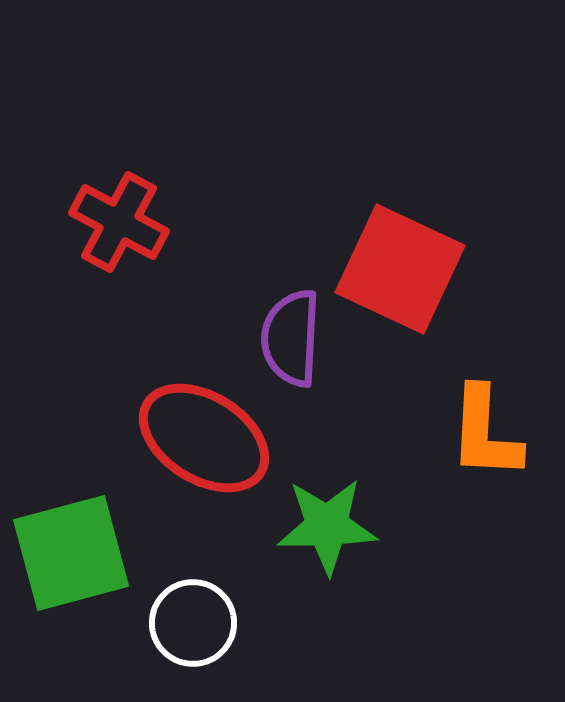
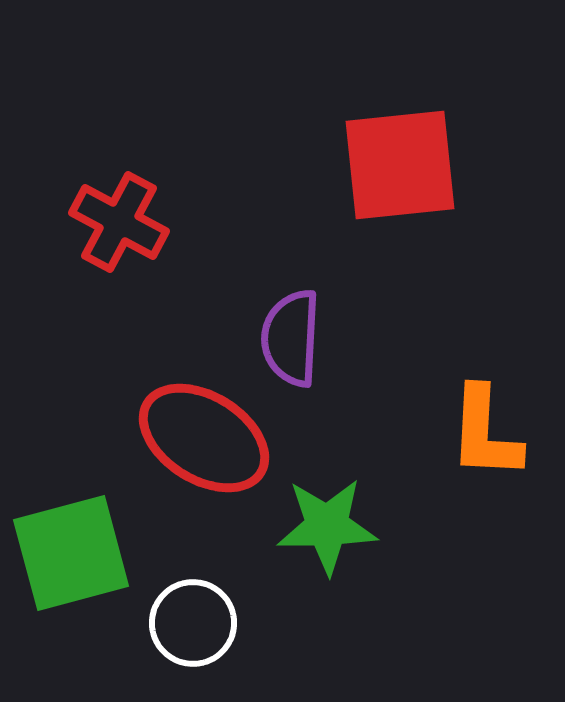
red square: moved 104 px up; rotated 31 degrees counterclockwise
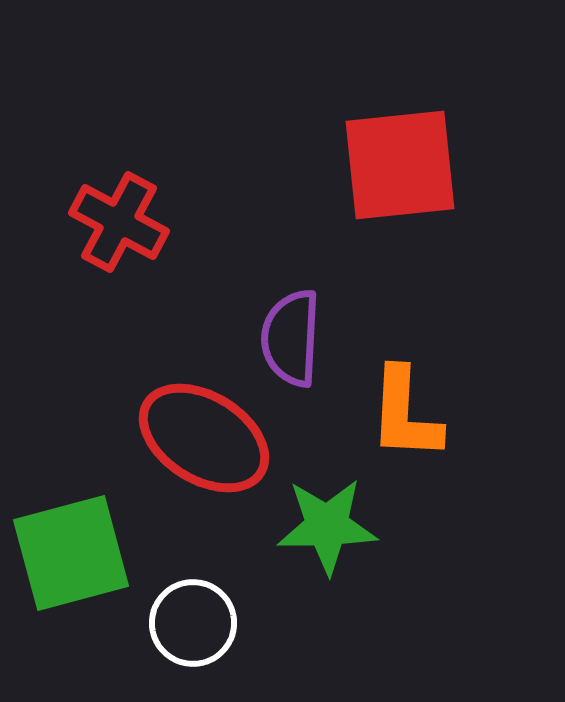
orange L-shape: moved 80 px left, 19 px up
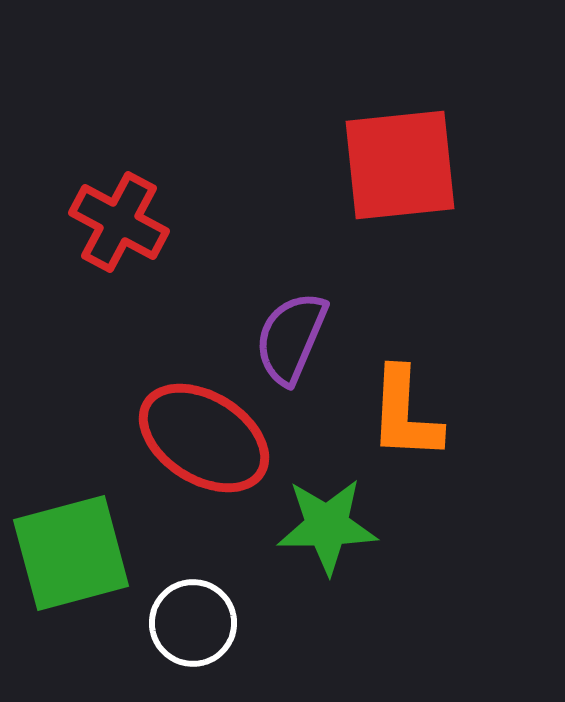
purple semicircle: rotated 20 degrees clockwise
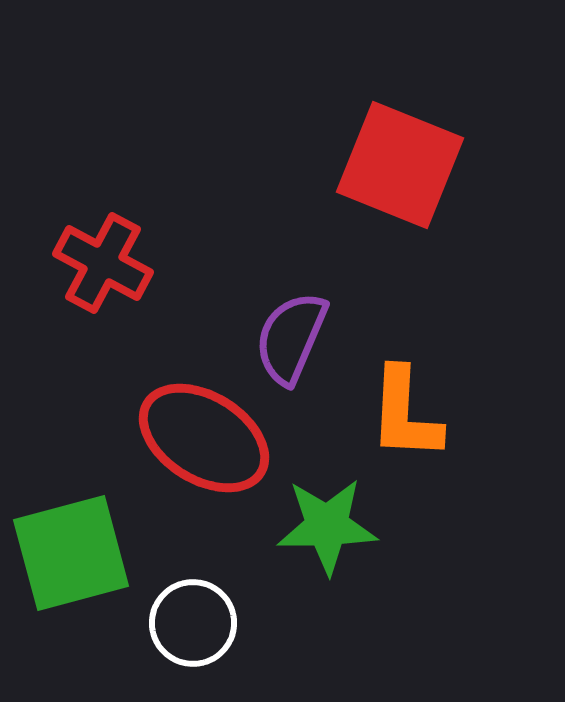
red square: rotated 28 degrees clockwise
red cross: moved 16 px left, 41 px down
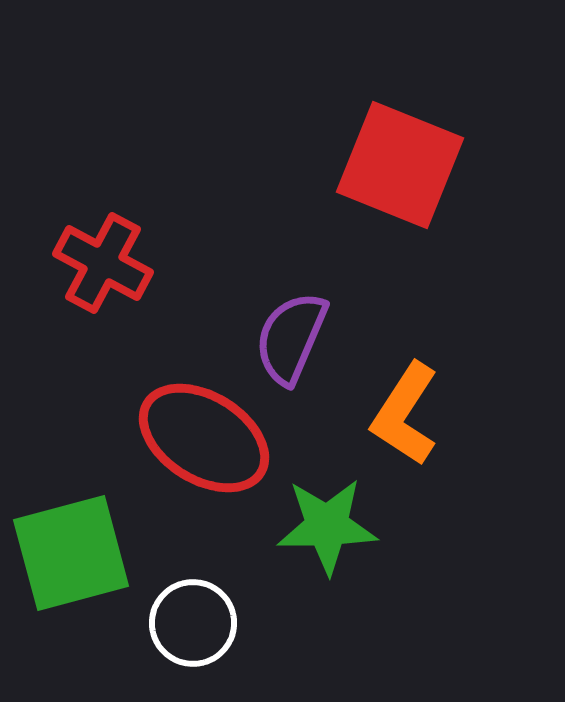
orange L-shape: rotated 30 degrees clockwise
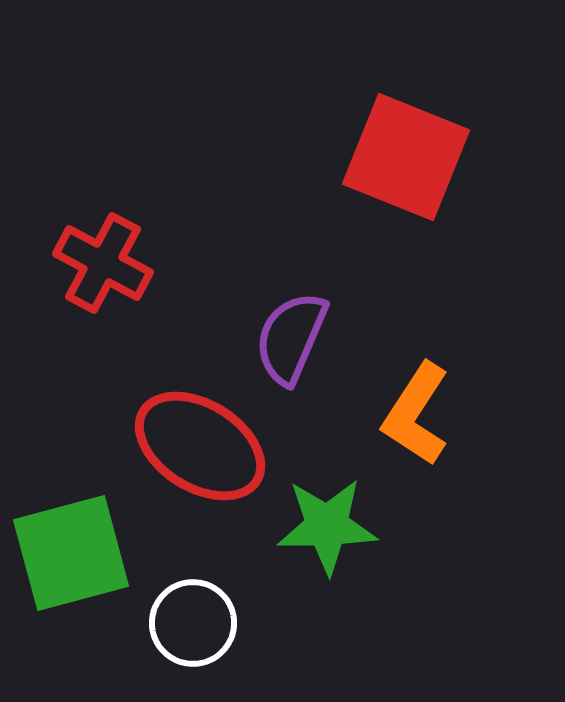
red square: moved 6 px right, 8 px up
orange L-shape: moved 11 px right
red ellipse: moved 4 px left, 8 px down
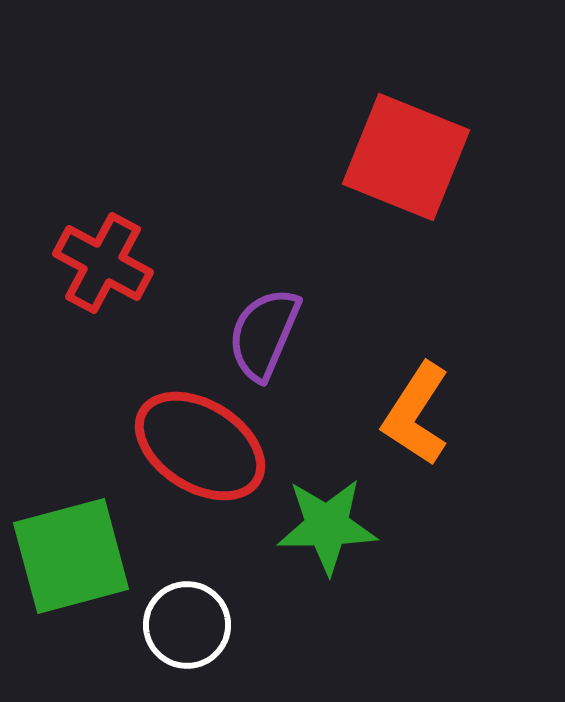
purple semicircle: moved 27 px left, 4 px up
green square: moved 3 px down
white circle: moved 6 px left, 2 px down
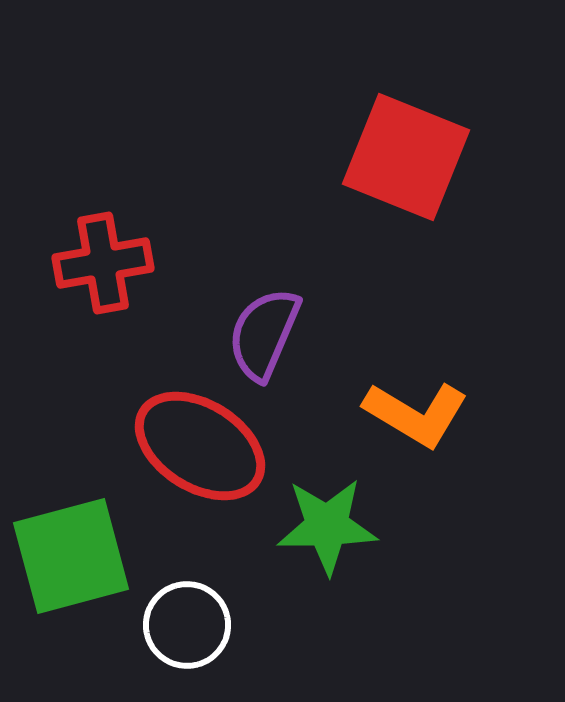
red cross: rotated 38 degrees counterclockwise
orange L-shape: rotated 92 degrees counterclockwise
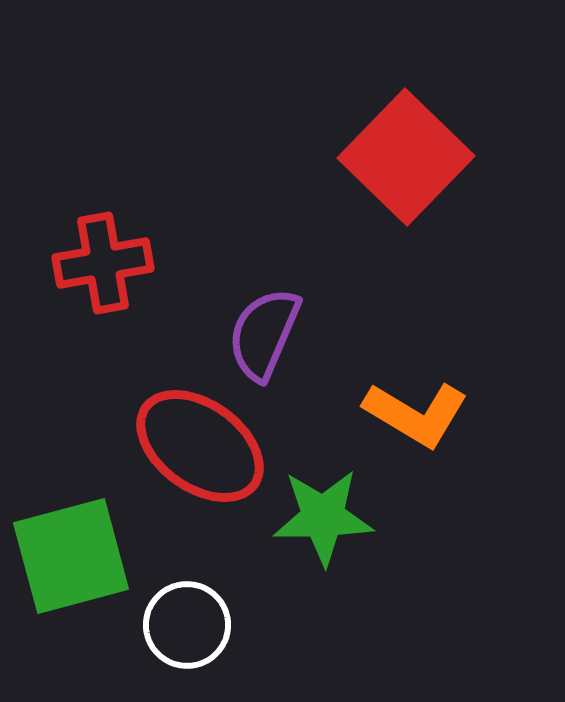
red square: rotated 22 degrees clockwise
red ellipse: rotated 4 degrees clockwise
green star: moved 4 px left, 9 px up
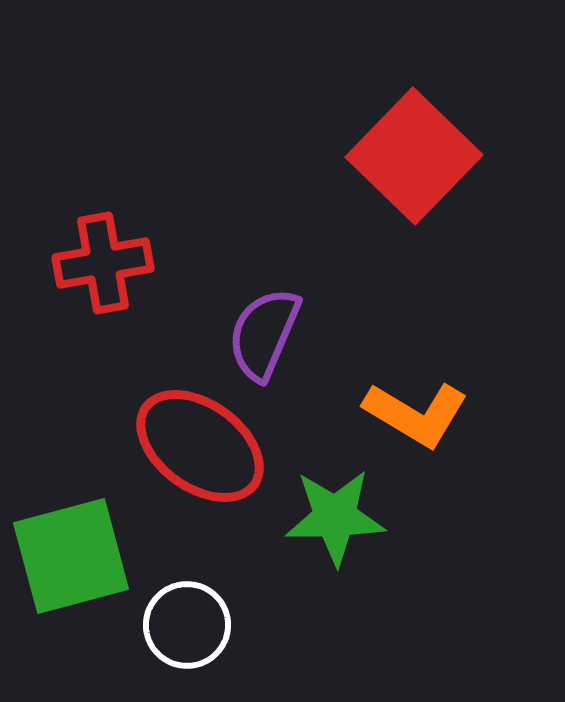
red square: moved 8 px right, 1 px up
green star: moved 12 px right
